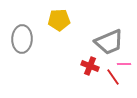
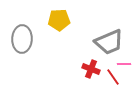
red cross: moved 1 px right, 3 px down
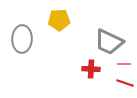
gray trapezoid: rotated 48 degrees clockwise
red cross: rotated 18 degrees counterclockwise
red line: moved 12 px right, 6 px down; rotated 36 degrees counterclockwise
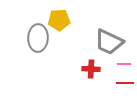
gray ellipse: moved 16 px right, 1 px up
red line: rotated 18 degrees counterclockwise
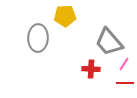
yellow pentagon: moved 6 px right, 4 px up
gray trapezoid: rotated 24 degrees clockwise
pink line: rotated 56 degrees counterclockwise
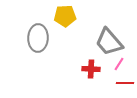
pink line: moved 5 px left
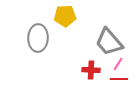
pink line: moved 1 px left
red cross: moved 1 px down
red line: moved 6 px left, 4 px up
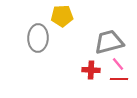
yellow pentagon: moved 3 px left
gray trapezoid: rotated 116 degrees clockwise
pink line: rotated 72 degrees counterclockwise
